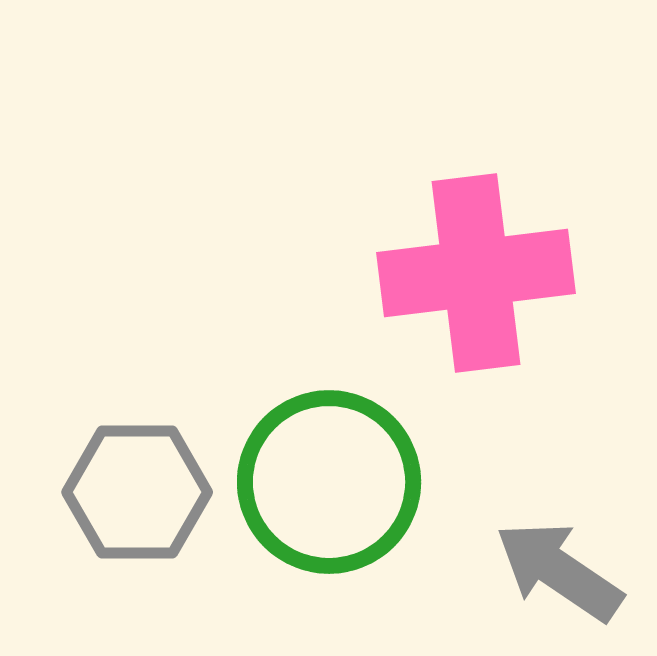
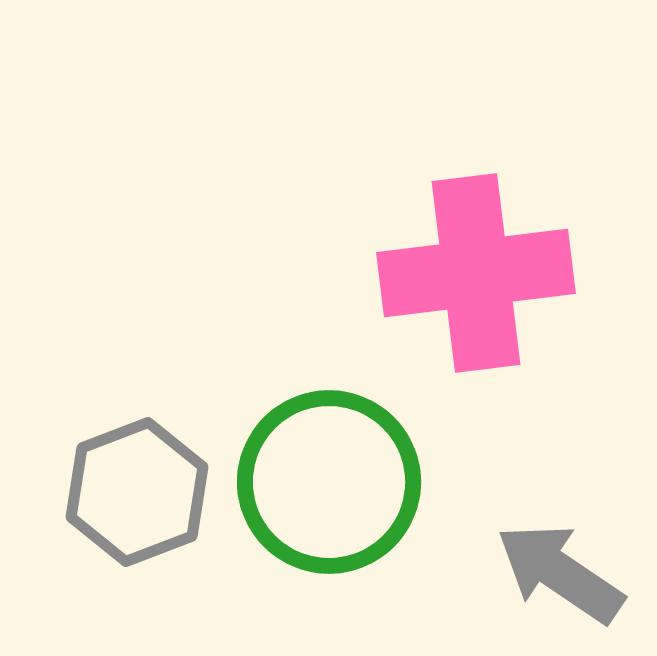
gray hexagon: rotated 21 degrees counterclockwise
gray arrow: moved 1 px right, 2 px down
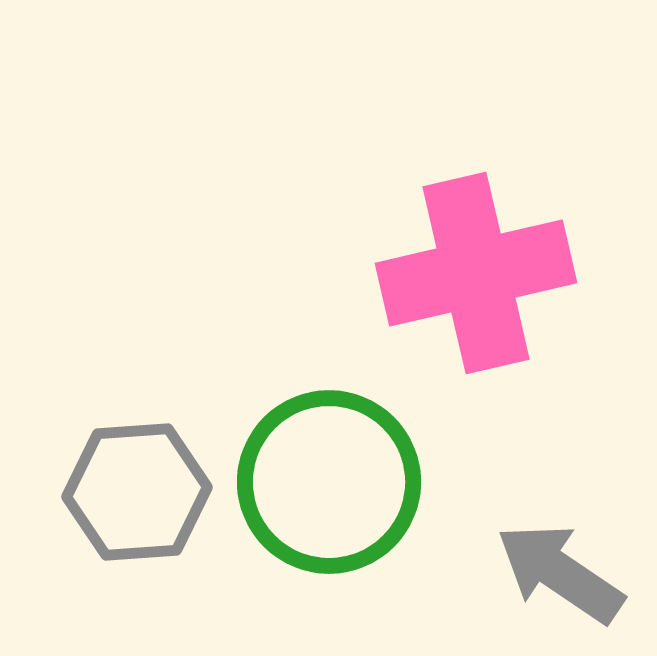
pink cross: rotated 6 degrees counterclockwise
gray hexagon: rotated 17 degrees clockwise
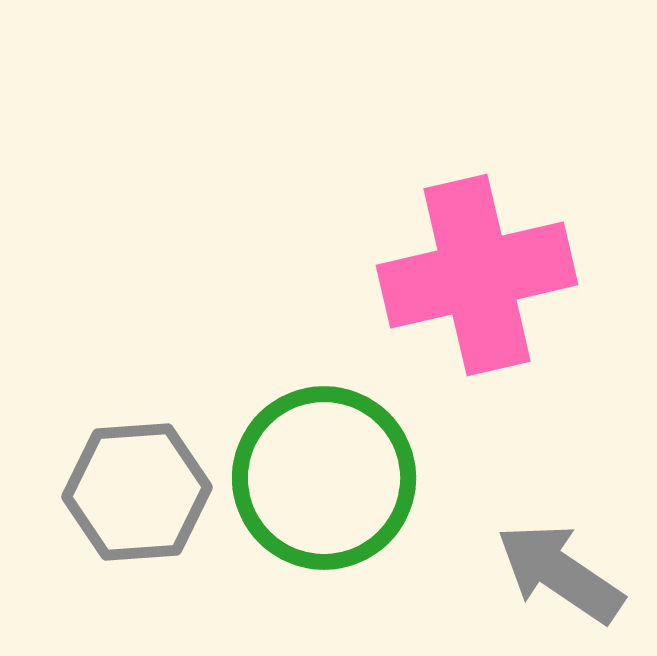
pink cross: moved 1 px right, 2 px down
green circle: moved 5 px left, 4 px up
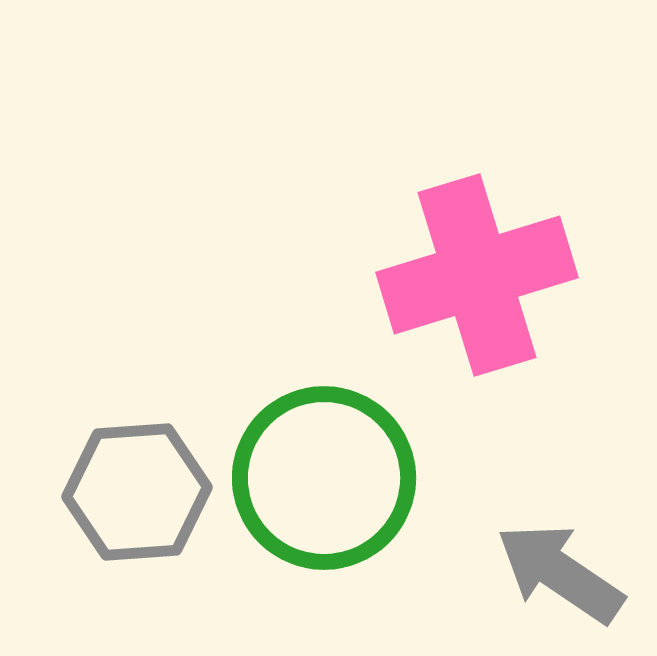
pink cross: rotated 4 degrees counterclockwise
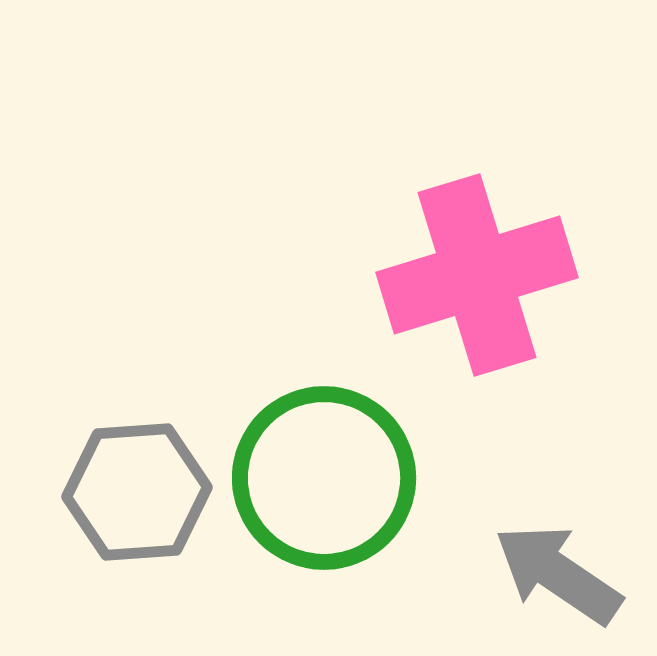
gray arrow: moved 2 px left, 1 px down
